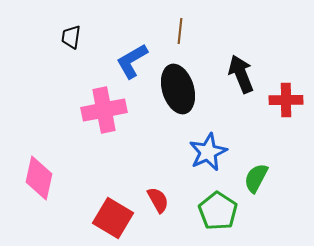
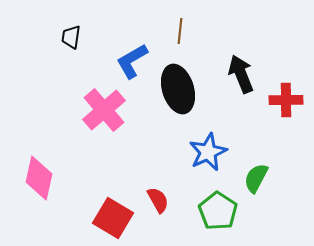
pink cross: rotated 30 degrees counterclockwise
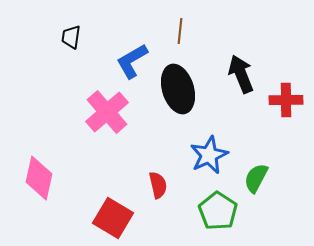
pink cross: moved 3 px right, 2 px down
blue star: moved 1 px right, 3 px down
red semicircle: moved 15 px up; rotated 16 degrees clockwise
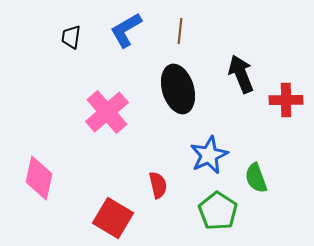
blue L-shape: moved 6 px left, 31 px up
green semicircle: rotated 48 degrees counterclockwise
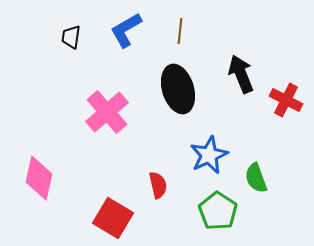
red cross: rotated 28 degrees clockwise
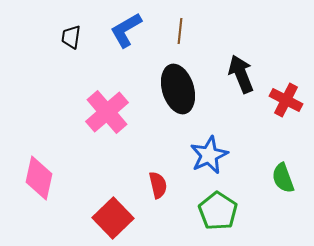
green semicircle: moved 27 px right
red square: rotated 15 degrees clockwise
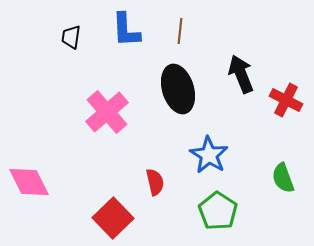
blue L-shape: rotated 63 degrees counterclockwise
blue star: rotated 15 degrees counterclockwise
pink diamond: moved 10 px left, 4 px down; rotated 39 degrees counterclockwise
red semicircle: moved 3 px left, 3 px up
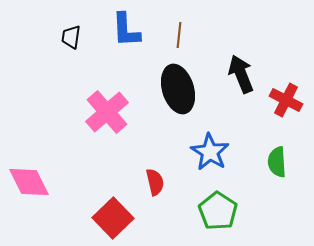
brown line: moved 1 px left, 4 px down
blue star: moved 1 px right, 3 px up
green semicircle: moved 6 px left, 16 px up; rotated 16 degrees clockwise
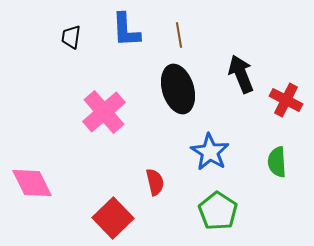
brown line: rotated 15 degrees counterclockwise
pink cross: moved 3 px left
pink diamond: moved 3 px right, 1 px down
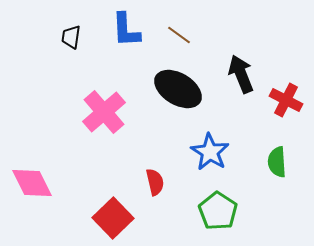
brown line: rotated 45 degrees counterclockwise
black ellipse: rotated 42 degrees counterclockwise
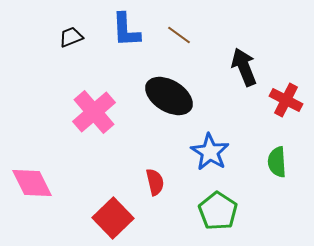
black trapezoid: rotated 60 degrees clockwise
black arrow: moved 3 px right, 7 px up
black ellipse: moved 9 px left, 7 px down
pink cross: moved 10 px left
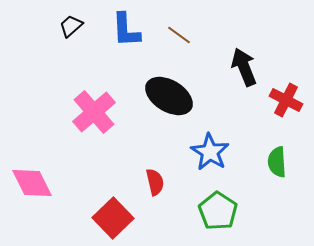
black trapezoid: moved 11 px up; rotated 20 degrees counterclockwise
